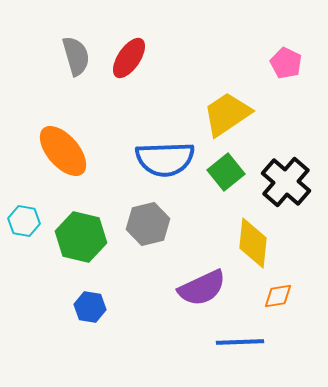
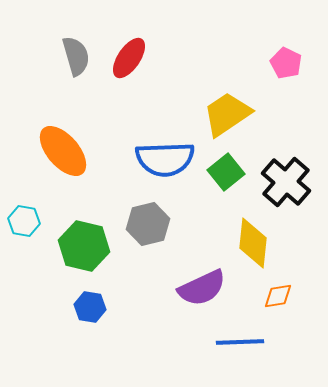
green hexagon: moved 3 px right, 9 px down
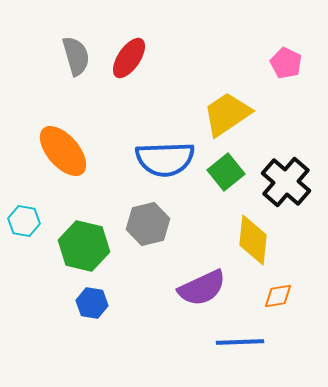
yellow diamond: moved 3 px up
blue hexagon: moved 2 px right, 4 px up
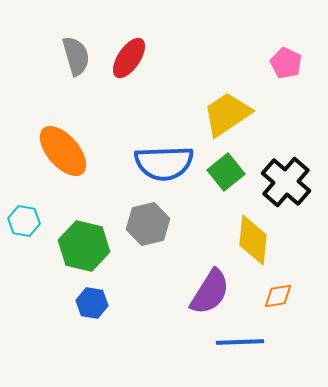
blue semicircle: moved 1 px left, 4 px down
purple semicircle: moved 8 px right, 4 px down; rotated 33 degrees counterclockwise
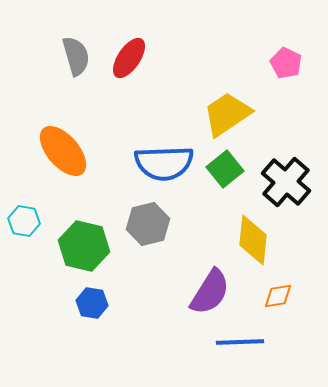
green square: moved 1 px left, 3 px up
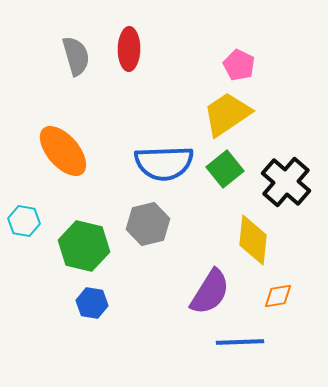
red ellipse: moved 9 px up; rotated 33 degrees counterclockwise
pink pentagon: moved 47 px left, 2 px down
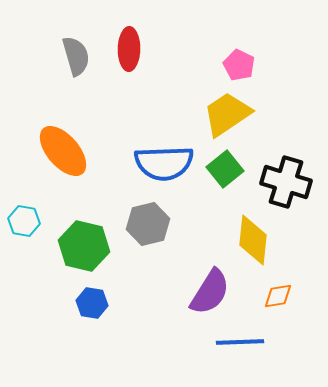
black cross: rotated 24 degrees counterclockwise
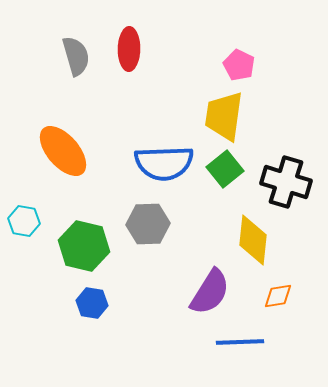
yellow trapezoid: moved 3 px left, 2 px down; rotated 48 degrees counterclockwise
gray hexagon: rotated 12 degrees clockwise
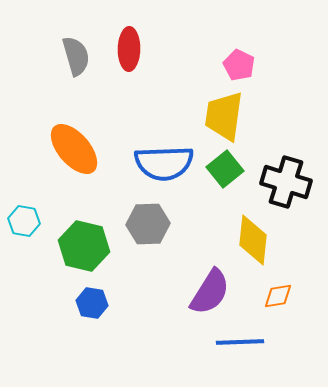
orange ellipse: moved 11 px right, 2 px up
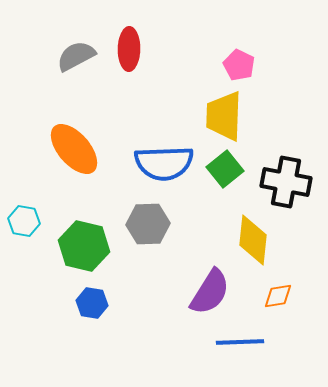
gray semicircle: rotated 102 degrees counterclockwise
yellow trapezoid: rotated 6 degrees counterclockwise
black cross: rotated 6 degrees counterclockwise
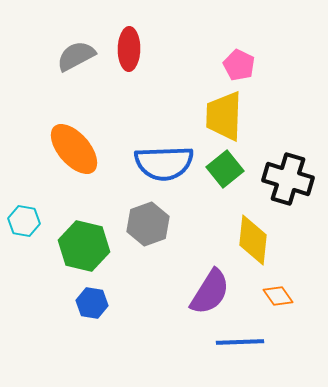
black cross: moved 2 px right, 3 px up; rotated 6 degrees clockwise
gray hexagon: rotated 18 degrees counterclockwise
orange diamond: rotated 64 degrees clockwise
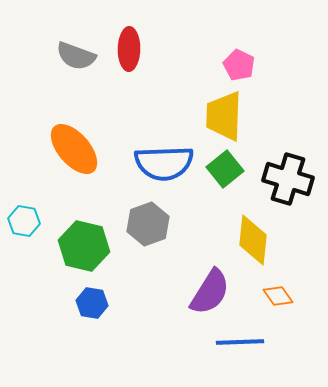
gray semicircle: rotated 132 degrees counterclockwise
